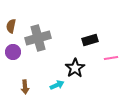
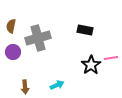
black rectangle: moved 5 px left, 10 px up; rotated 28 degrees clockwise
black star: moved 16 px right, 3 px up
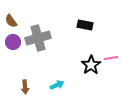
brown semicircle: moved 5 px up; rotated 48 degrees counterclockwise
black rectangle: moved 5 px up
purple circle: moved 10 px up
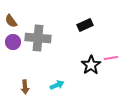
black rectangle: rotated 35 degrees counterclockwise
gray cross: rotated 20 degrees clockwise
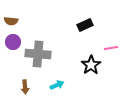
brown semicircle: rotated 48 degrees counterclockwise
gray cross: moved 16 px down
pink line: moved 10 px up
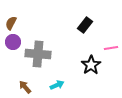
brown semicircle: moved 2 px down; rotated 112 degrees clockwise
black rectangle: rotated 28 degrees counterclockwise
brown arrow: rotated 144 degrees clockwise
